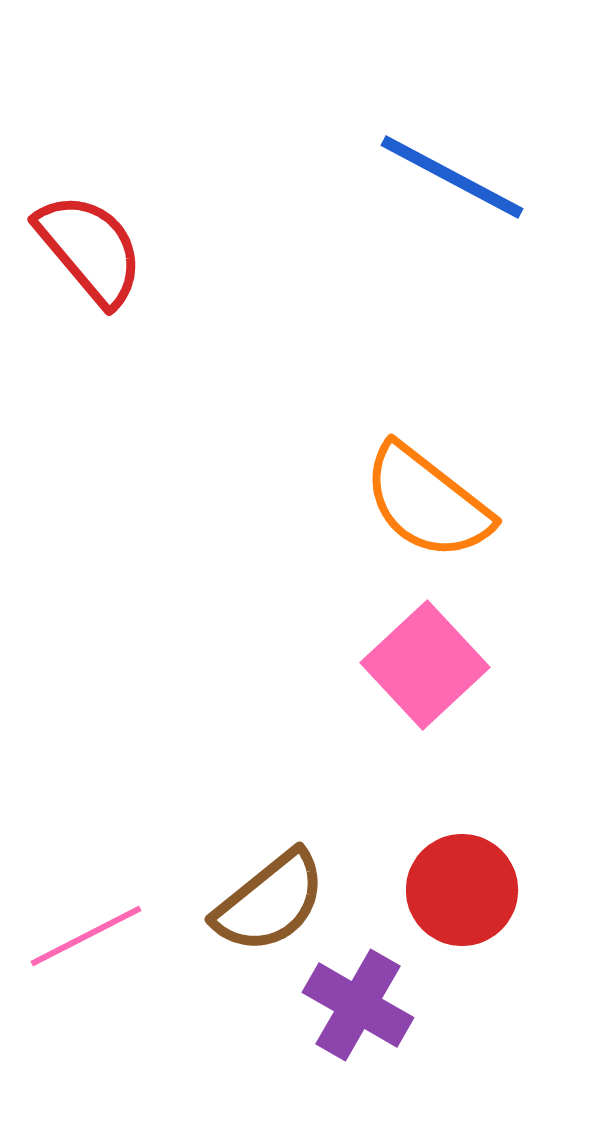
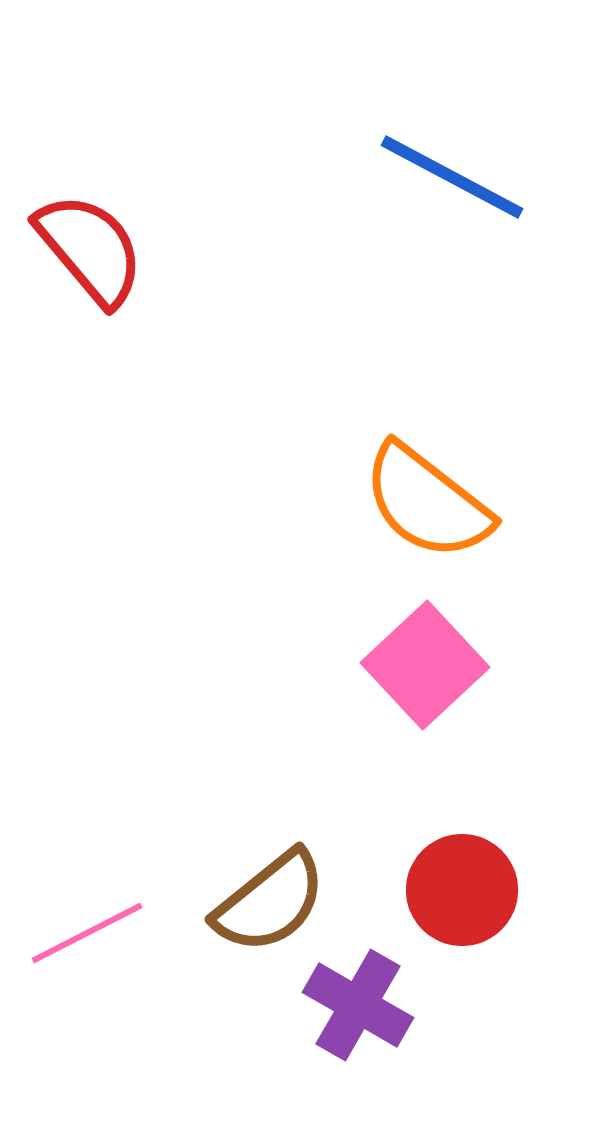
pink line: moved 1 px right, 3 px up
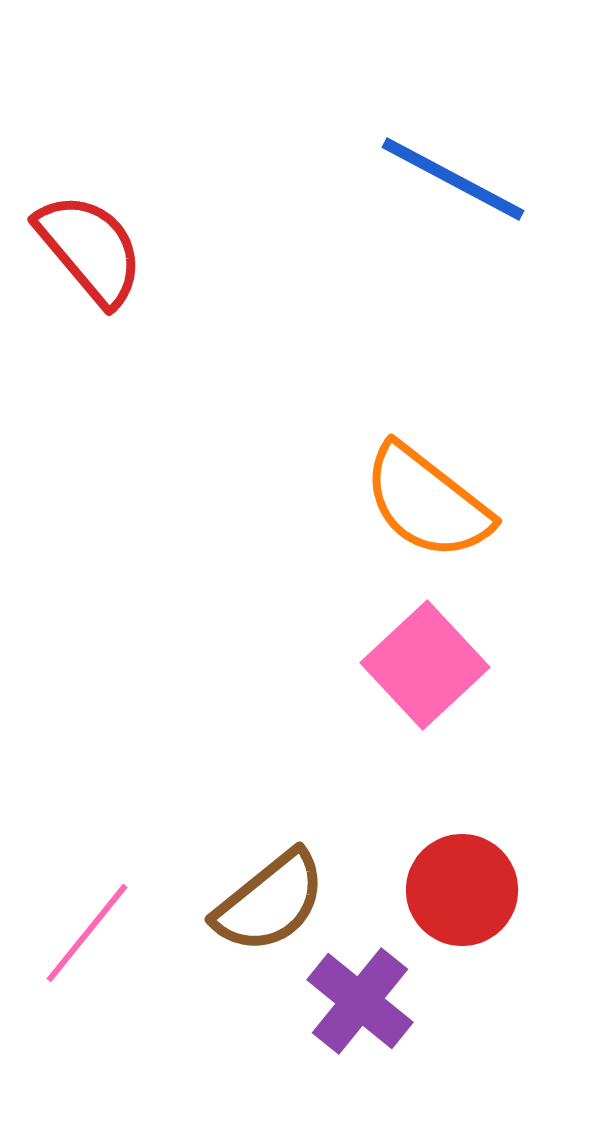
blue line: moved 1 px right, 2 px down
pink line: rotated 24 degrees counterclockwise
purple cross: moved 2 px right, 4 px up; rotated 9 degrees clockwise
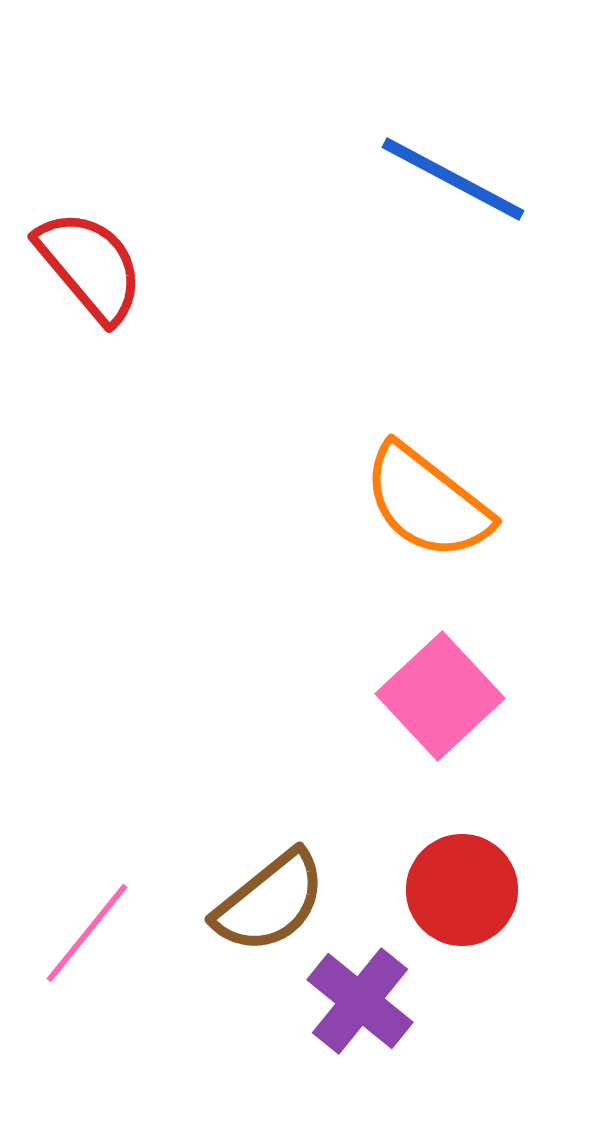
red semicircle: moved 17 px down
pink square: moved 15 px right, 31 px down
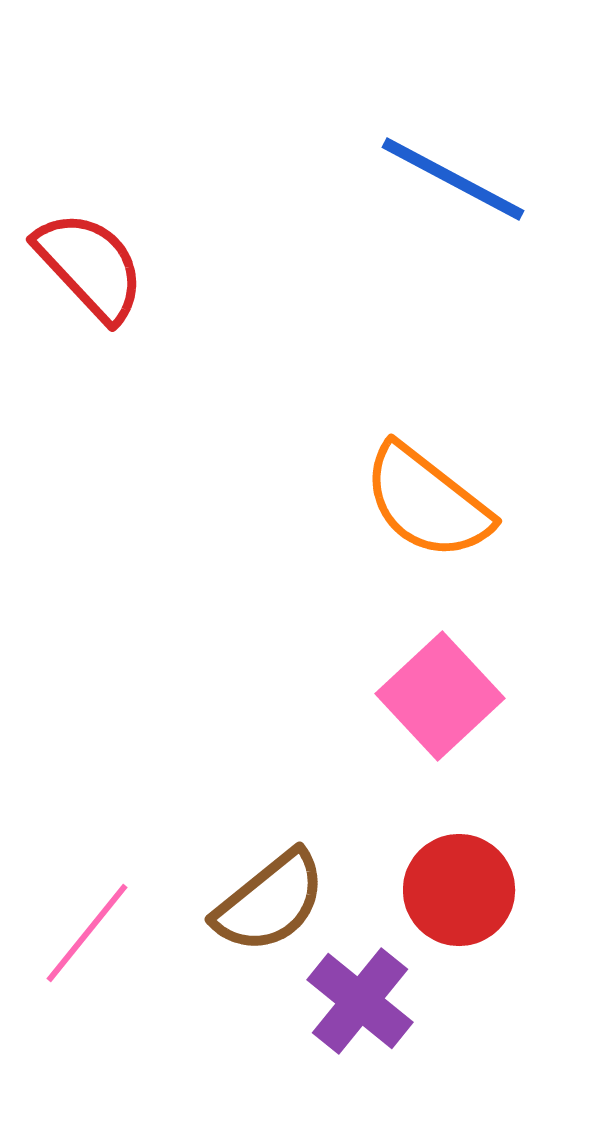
red semicircle: rotated 3 degrees counterclockwise
red circle: moved 3 px left
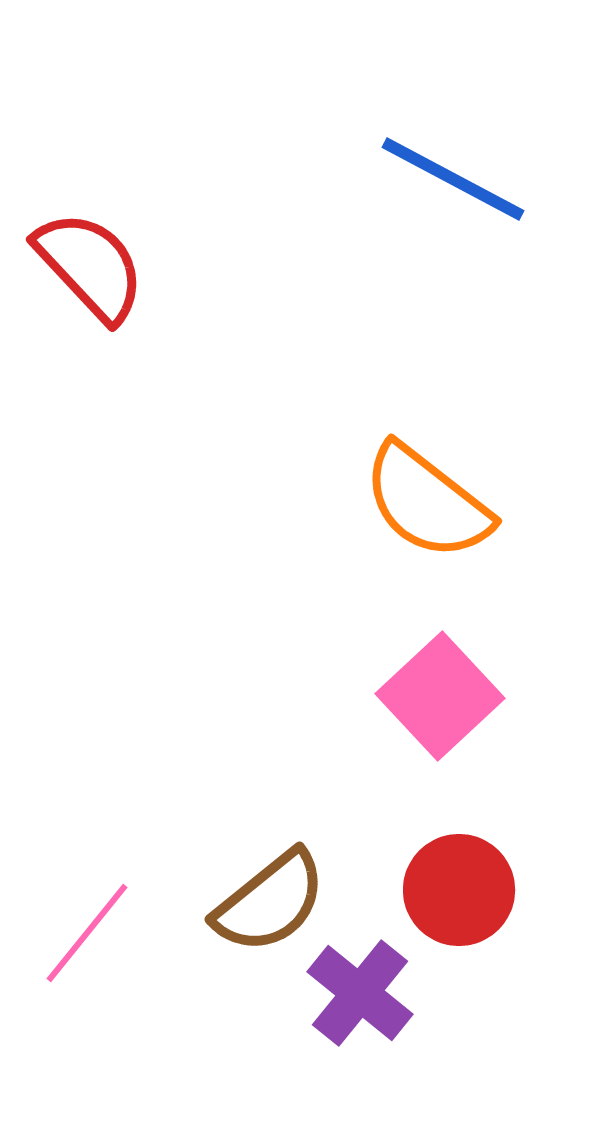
purple cross: moved 8 px up
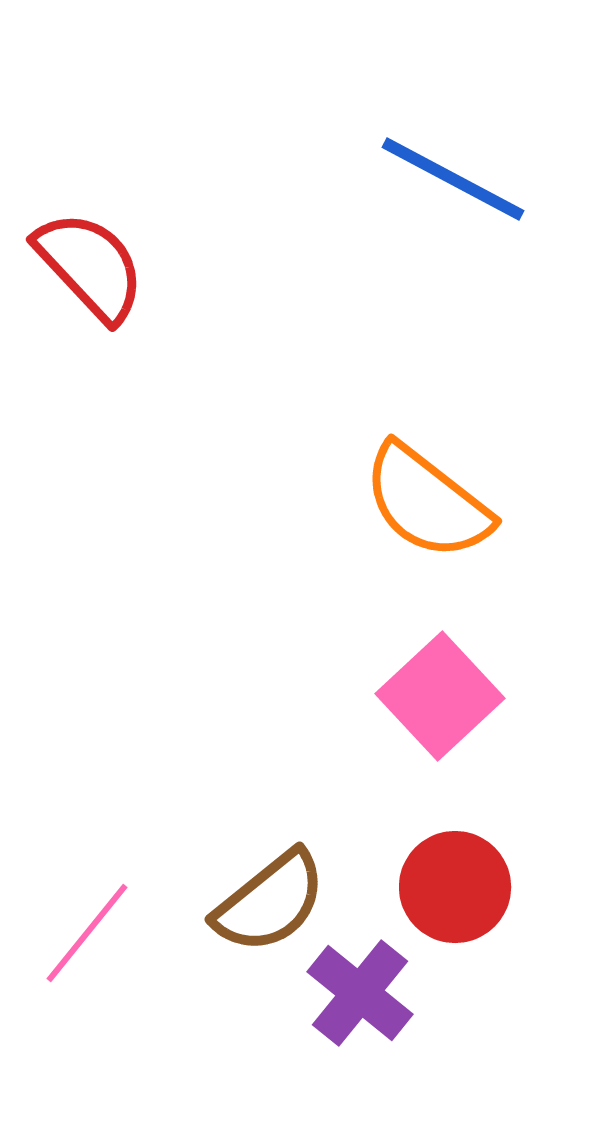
red circle: moved 4 px left, 3 px up
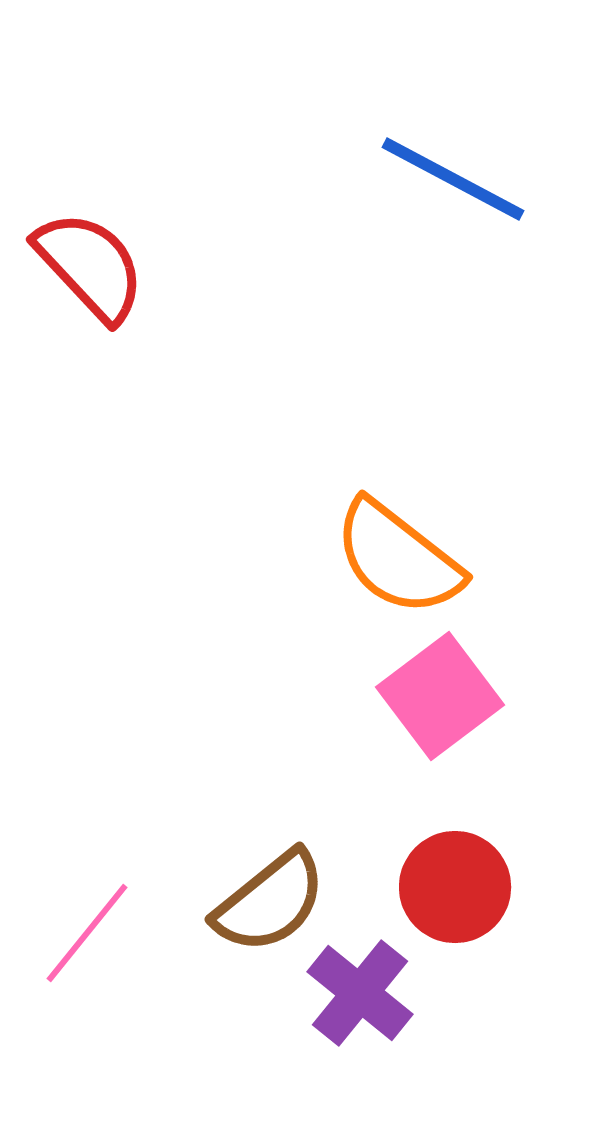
orange semicircle: moved 29 px left, 56 px down
pink square: rotated 6 degrees clockwise
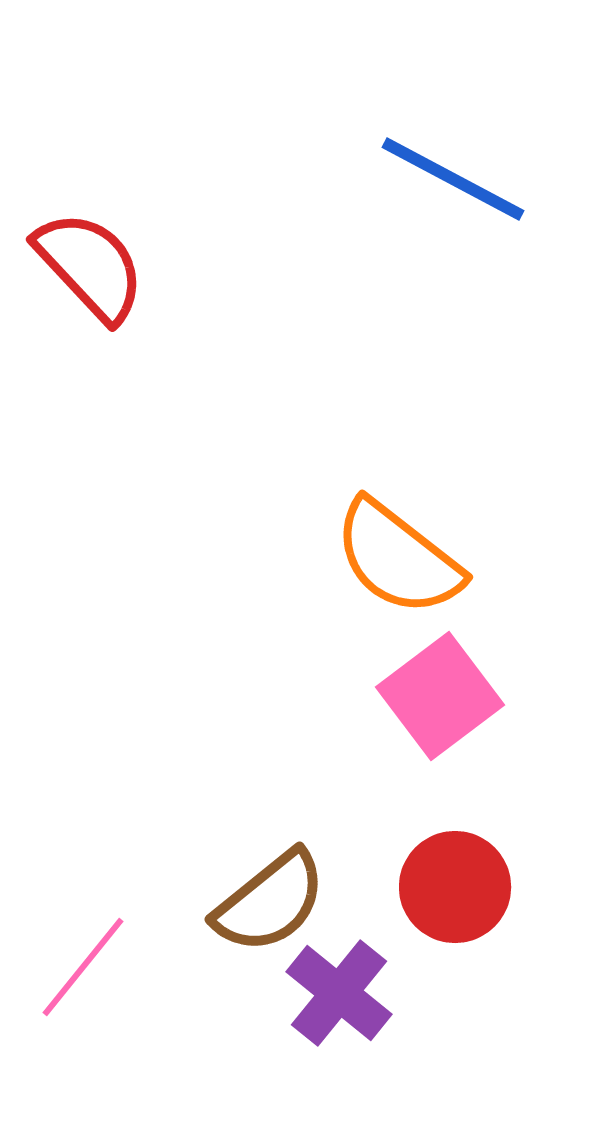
pink line: moved 4 px left, 34 px down
purple cross: moved 21 px left
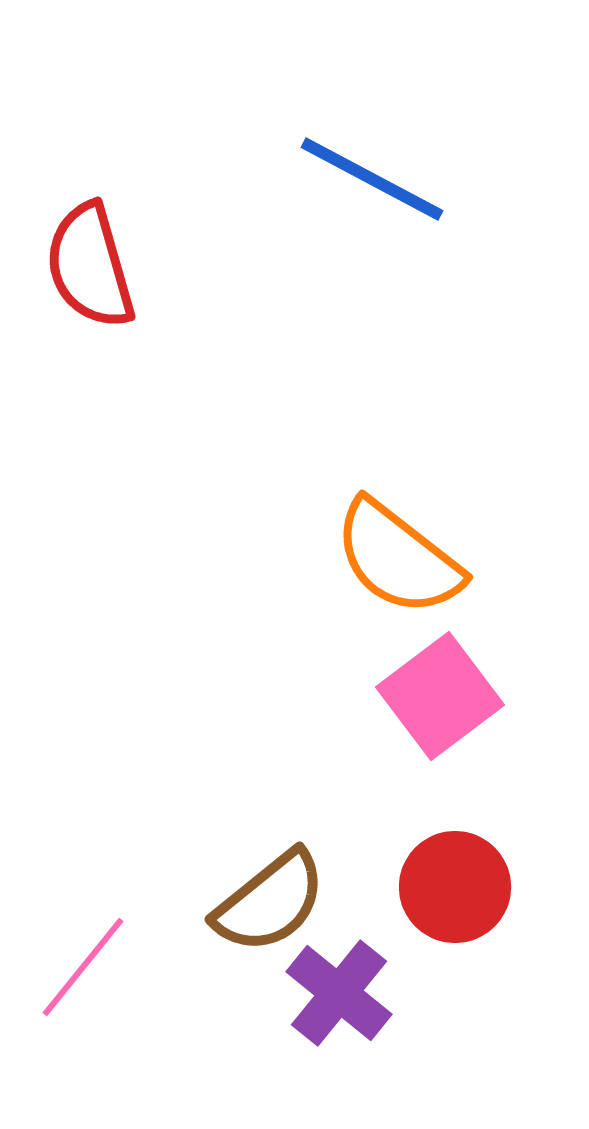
blue line: moved 81 px left
red semicircle: rotated 153 degrees counterclockwise
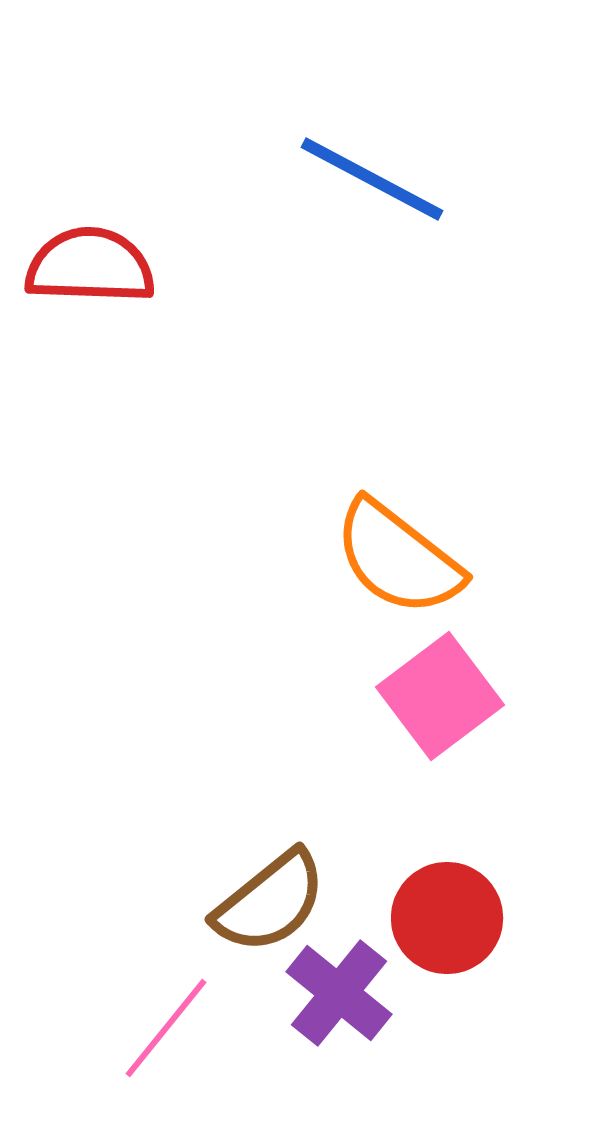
red semicircle: rotated 108 degrees clockwise
red circle: moved 8 px left, 31 px down
pink line: moved 83 px right, 61 px down
